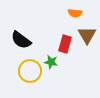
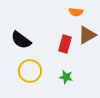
orange semicircle: moved 1 px right, 1 px up
brown triangle: rotated 30 degrees clockwise
green star: moved 15 px right, 15 px down
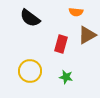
black semicircle: moved 9 px right, 22 px up
red rectangle: moved 4 px left
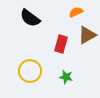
orange semicircle: rotated 152 degrees clockwise
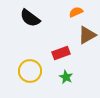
red rectangle: moved 9 px down; rotated 54 degrees clockwise
green star: rotated 16 degrees clockwise
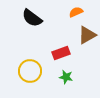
black semicircle: moved 2 px right
green star: rotated 16 degrees counterclockwise
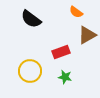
orange semicircle: rotated 120 degrees counterclockwise
black semicircle: moved 1 px left, 1 px down
red rectangle: moved 1 px up
green star: moved 1 px left
